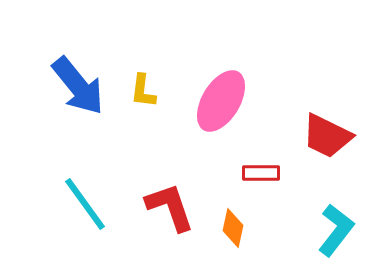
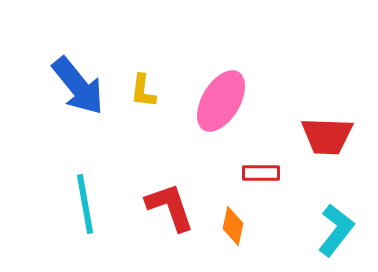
red trapezoid: rotated 24 degrees counterclockwise
cyan line: rotated 26 degrees clockwise
orange diamond: moved 2 px up
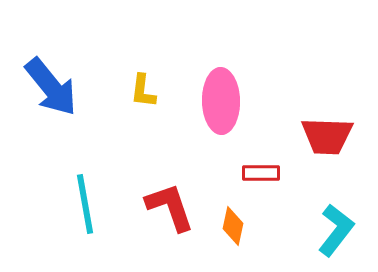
blue arrow: moved 27 px left, 1 px down
pink ellipse: rotated 32 degrees counterclockwise
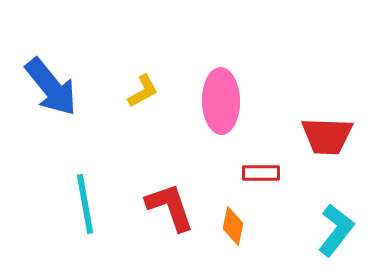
yellow L-shape: rotated 126 degrees counterclockwise
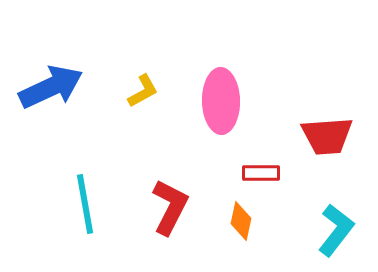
blue arrow: rotated 76 degrees counterclockwise
red trapezoid: rotated 6 degrees counterclockwise
red L-shape: rotated 46 degrees clockwise
orange diamond: moved 8 px right, 5 px up
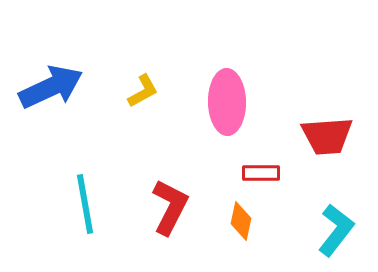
pink ellipse: moved 6 px right, 1 px down
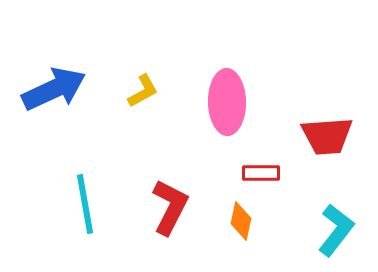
blue arrow: moved 3 px right, 2 px down
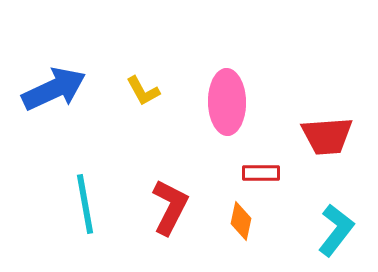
yellow L-shape: rotated 90 degrees clockwise
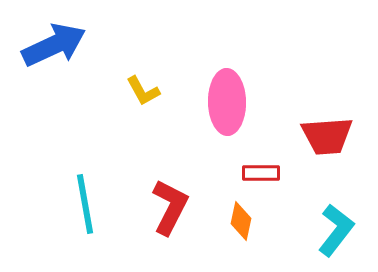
blue arrow: moved 44 px up
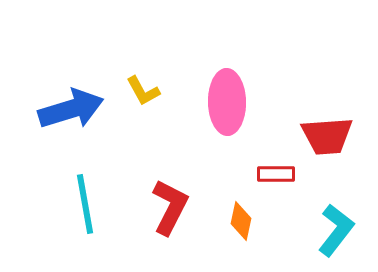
blue arrow: moved 17 px right, 64 px down; rotated 8 degrees clockwise
red rectangle: moved 15 px right, 1 px down
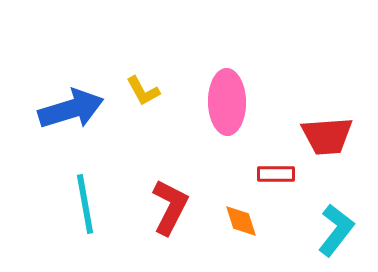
orange diamond: rotated 30 degrees counterclockwise
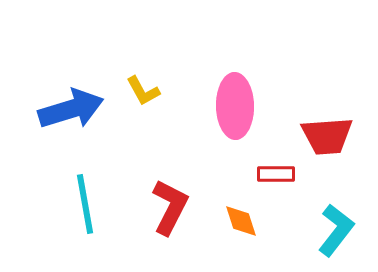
pink ellipse: moved 8 px right, 4 px down
